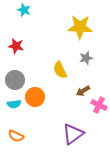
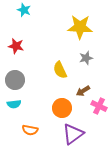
orange circle: moved 27 px right, 11 px down
pink cross: moved 1 px down
orange semicircle: moved 14 px right, 6 px up; rotated 14 degrees counterclockwise
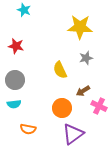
orange semicircle: moved 2 px left, 1 px up
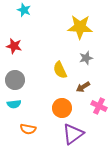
red star: moved 2 px left
brown arrow: moved 4 px up
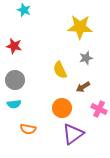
pink cross: moved 3 px down
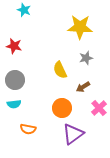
pink cross: moved 1 px up; rotated 21 degrees clockwise
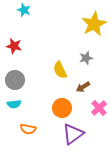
yellow star: moved 14 px right, 3 px up; rotated 30 degrees counterclockwise
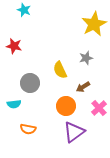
gray circle: moved 15 px right, 3 px down
orange circle: moved 4 px right, 2 px up
purple triangle: moved 1 px right, 2 px up
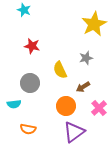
red star: moved 18 px right
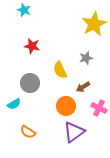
cyan semicircle: rotated 24 degrees counterclockwise
pink cross: rotated 21 degrees counterclockwise
orange semicircle: moved 3 px down; rotated 21 degrees clockwise
